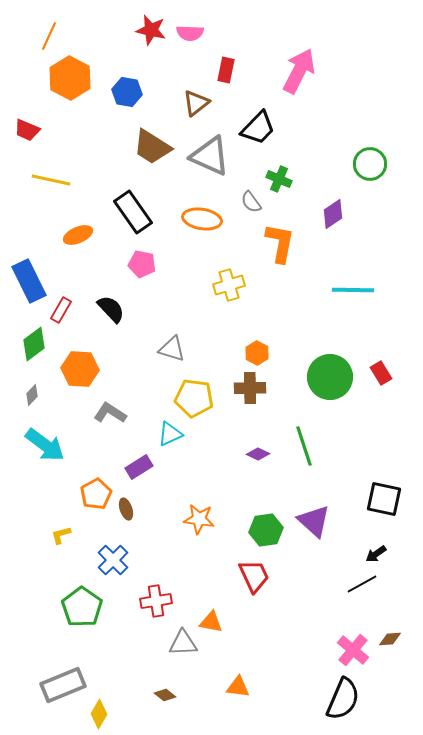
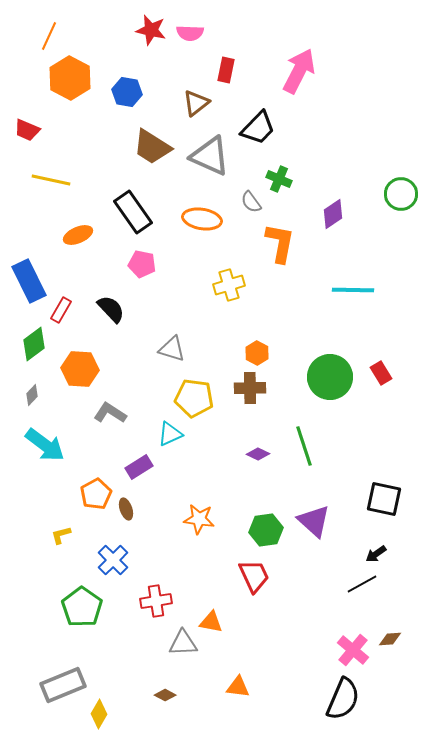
green circle at (370, 164): moved 31 px right, 30 px down
brown diamond at (165, 695): rotated 10 degrees counterclockwise
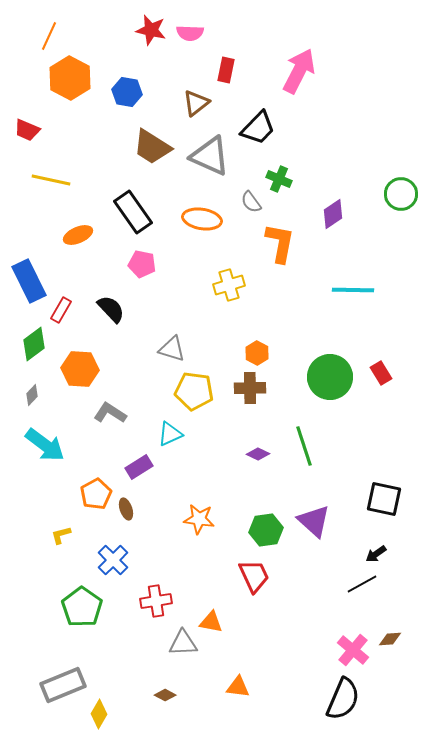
yellow pentagon at (194, 398): moved 7 px up
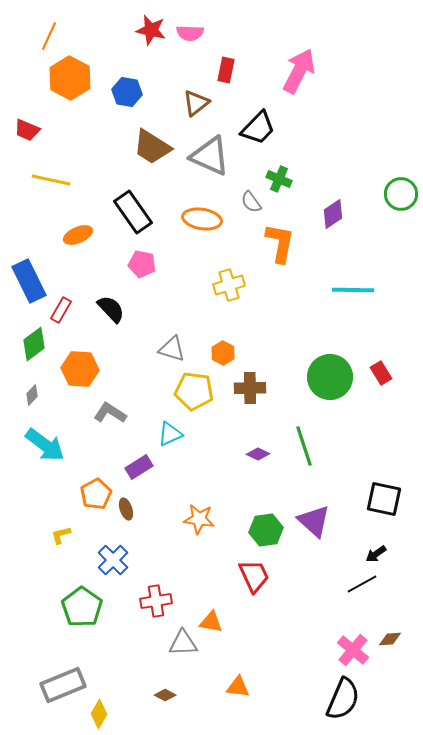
orange hexagon at (257, 353): moved 34 px left
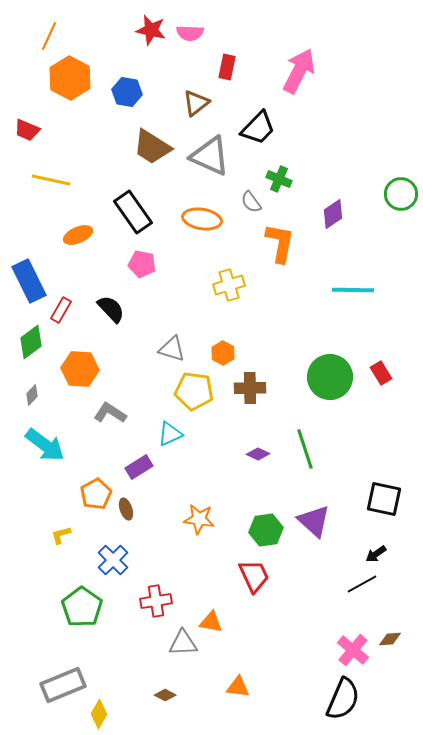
red rectangle at (226, 70): moved 1 px right, 3 px up
green diamond at (34, 344): moved 3 px left, 2 px up
green line at (304, 446): moved 1 px right, 3 px down
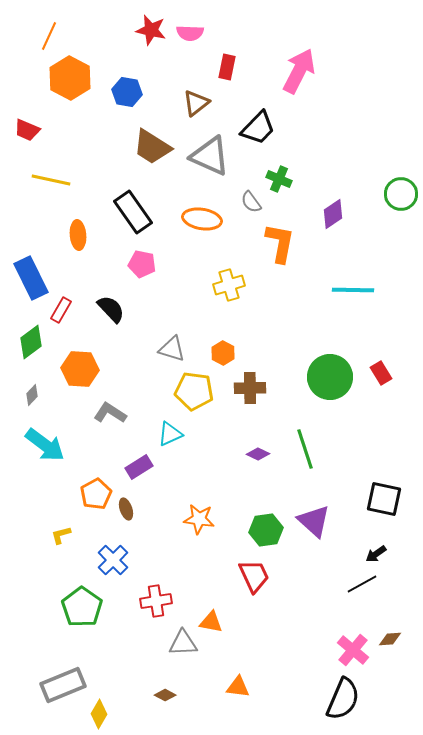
orange ellipse at (78, 235): rotated 72 degrees counterclockwise
blue rectangle at (29, 281): moved 2 px right, 3 px up
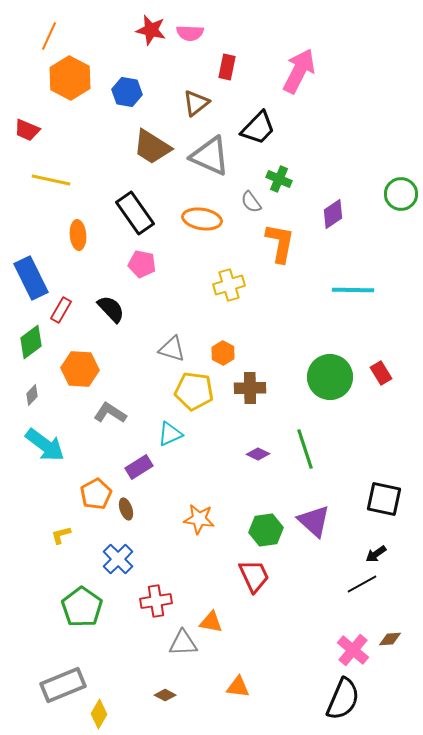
black rectangle at (133, 212): moved 2 px right, 1 px down
blue cross at (113, 560): moved 5 px right, 1 px up
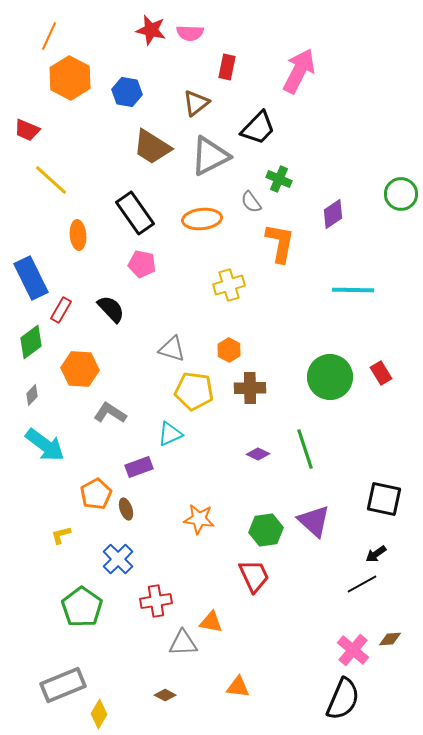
gray triangle at (210, 156): rotated 51 degrees counterclockwise
yellow line at (51, 180): rotated 30 degrees clockwise
orange ellipse at (202, 219): rotated 15 degrees counterclockwise
orange hexagon at (223, 353): moved 6 px right, 3 px up
purple rectangle at (139, 467): rotated 12 degrees clockwise
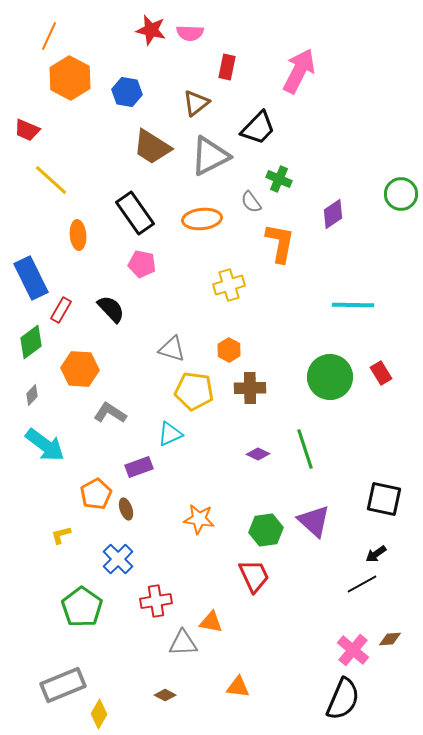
cyan line at (353, 290): moved 15 px down
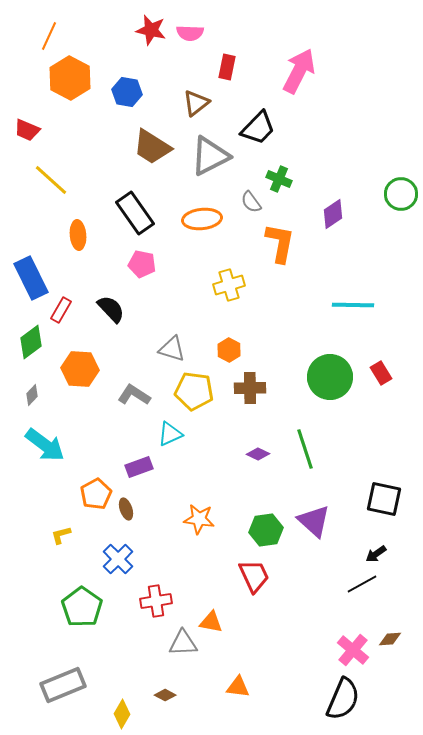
gray L-shape at (110, 413): moved 24 px right, 18 px up
yellow diamond at (99, 714): moved 23 px right
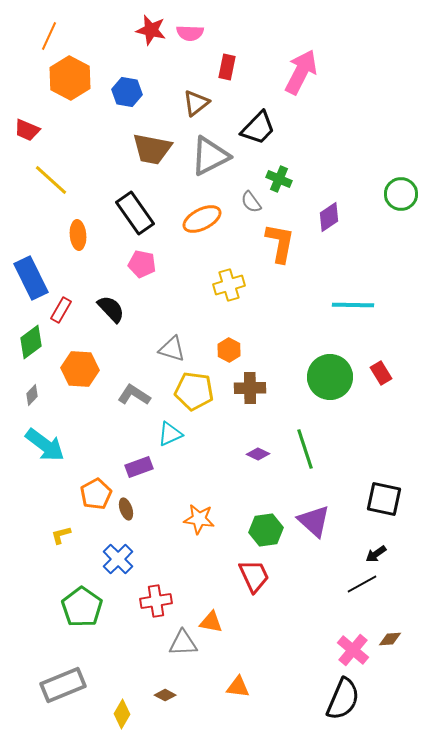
pink arrow at (299, 71): moved 2 px right, 1 px down
brown trapezoid at (152, 147): moved 2 px down; rotated 21 degrees counterclockwise
purple diamond at (333, 214): moved 4 px left, 3 px down
orange ellipse at (202, 219): rotated 21 degrees counterclockwise
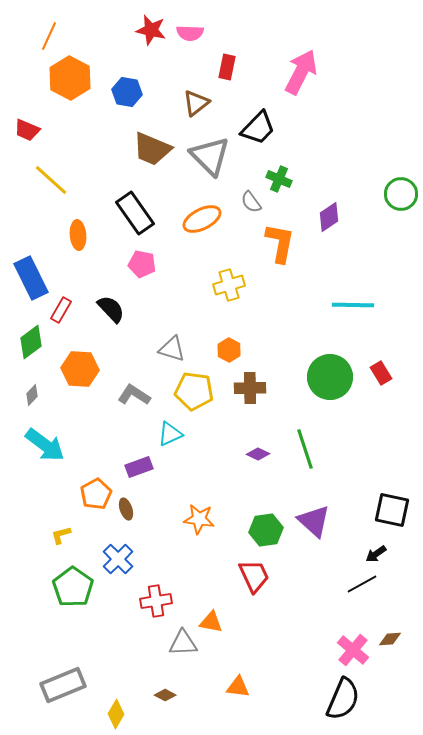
brown trapezoid at (152, 149): rotated 12 degrees clockwise
gray triangle at (210, 156): rotated 48 degrees counterclockwise
black square at (384, 499): moved 8 px right, 11 px down
green pentagon at (82, 607): moved 9 px left, 20 px up
yellow diamond at (122, 714): moved 6 px left
